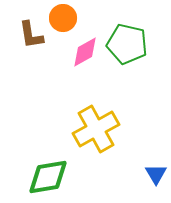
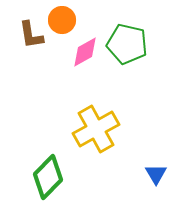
orange circle: moved 1 px left, 2 px down
green diamond: rotated 36 degrees counterclockwise
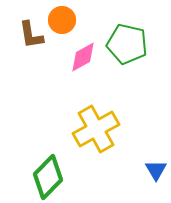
pink diamond: moved 2 px left, 5 px down
blue triangle: moved 4 px up
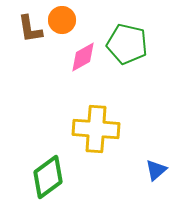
brown L-shape: moved 1 px left, 6 px up
yellow cross: rotated 33 degrees clockwise
blue triangle: rotated 20 degrees clockwise
green diamond: rotated 9 degrees clockwise
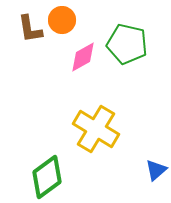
yellow cross: rotated 27 degrees clockwise
green diamond: moved 1 px left
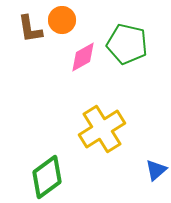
yellow cross: moved 6 px right; rotated 27 degrees clockwise
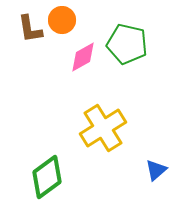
yellow cross: moved 1 px right, 1 px up
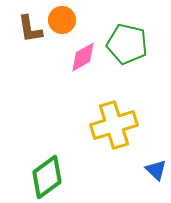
yellow cross: moved 11 px right, 3 px up; rotated 15 degrees clockwise
blue triangle: rotated 35 degrees counterclockwise
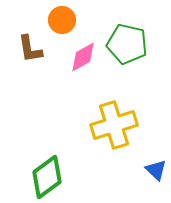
brown L-shape: moved 20 px down
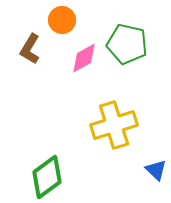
brown L-shape: rotated 40 degrees clockwise
pink diamond: moved 1 px right, 1 px down
